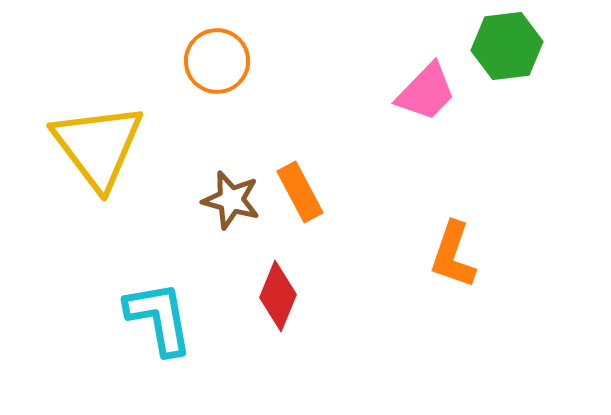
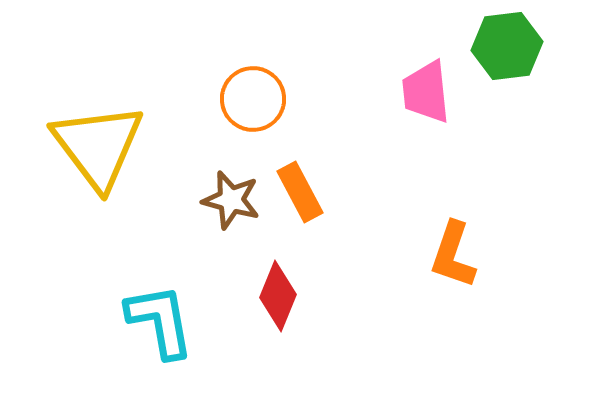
orange circle: moved 36 px right, 38 px down
pink trapezoid: rotated 130 degrees clockwise
cyan L-shape: moved 1 px right, 3 px down
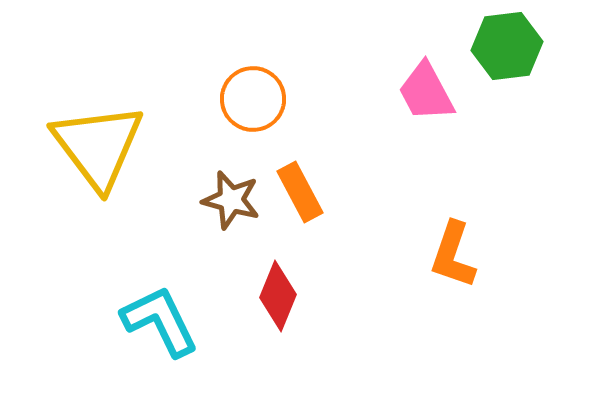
pink trapezoid: rotated 22 degrees counterclockwise
cyan L-shape: rotated 16 degrees counterclockwise
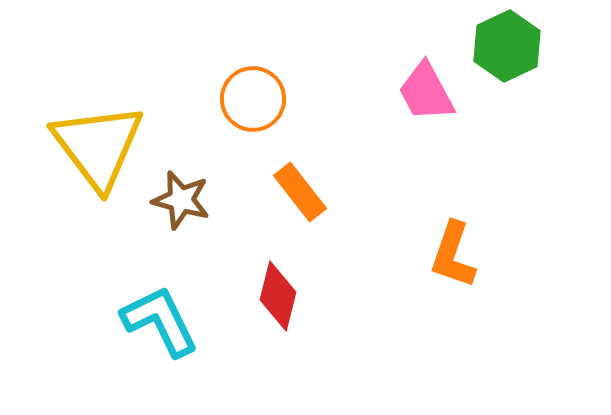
green hexagon: rotated 18 degrees counterclockwise
orange rectangle: rotated 10 degrees counterclockwise
brown star: moved 50 px left
red diamond: rotated 8 degrees counterclockwise
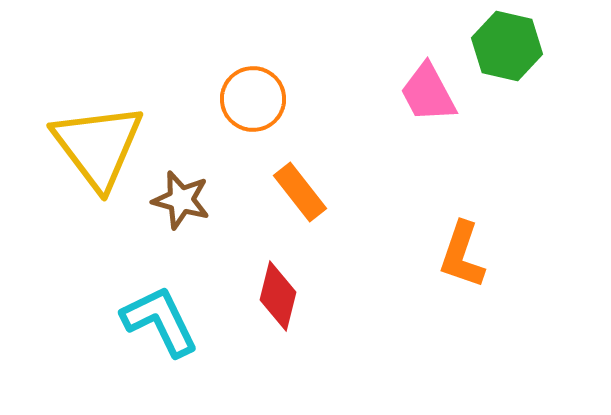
green hexagon: rotated 22 degrees counterclockwise
pink trapezoid: moved 2 px right, 1 px down
orange L-shape: moved 9 px right
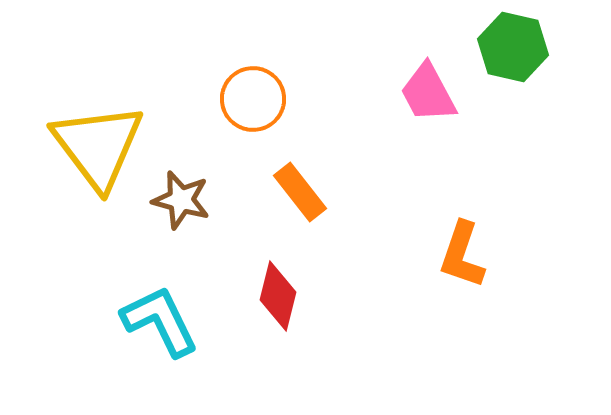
green hexagon: moved 6 px right, 1 px down
